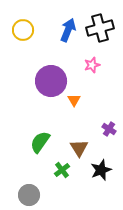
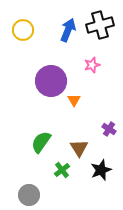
black cross: moved 3 px up
green semicircle: moved 1 px right
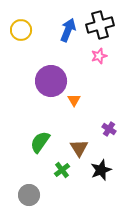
yellow circle: moved 2 px left
pink star: moved 7 px right, 9 px up
green semicircle: moved 1 px left
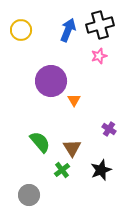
green semicircle: rotated 105 degrees clockwise
brown triangle: moved 7 px left
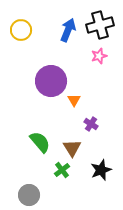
purple cross: moved 18 px left, 5 px up
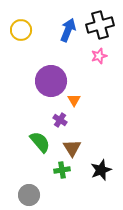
purple cross: moved 31 px left, 4 px up
green cross: rotated 28 degrees clockwise
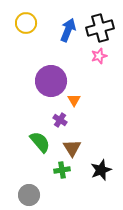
black cross: moved 3 px down
yellow circle: moved 5 px right, 7 px up
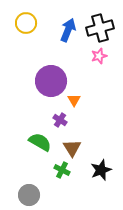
green semicircle: rotated 20 degrees counterclockwise
green cross: rotated 35 degrees clockwise
